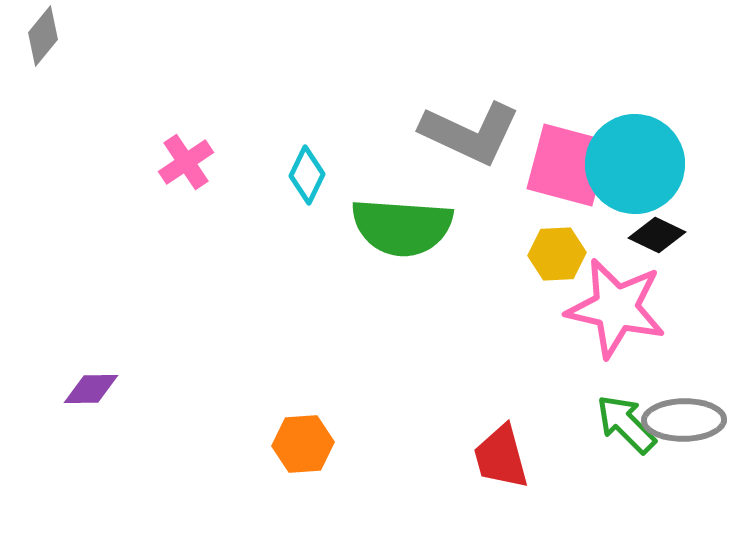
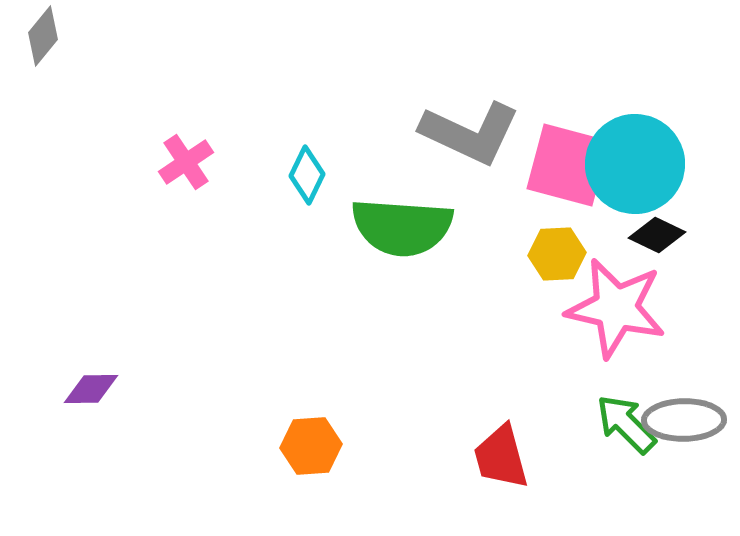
orange hexagon: moved 8 px right, 2 px down
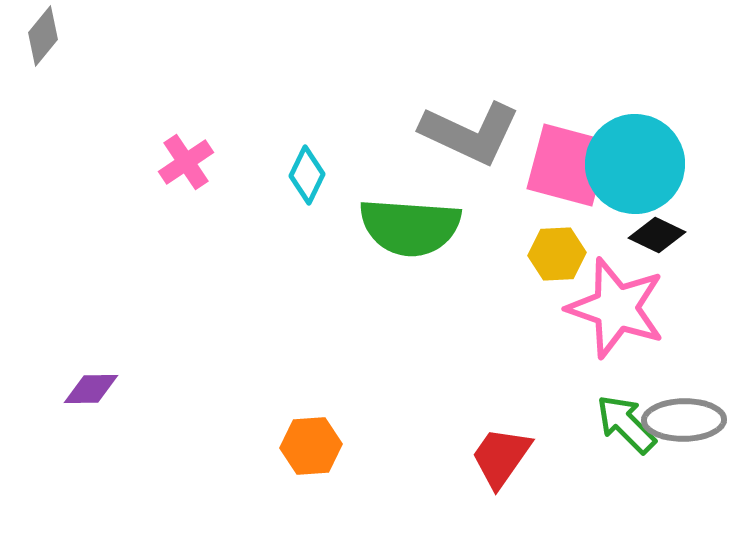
green semicircle: moved 8 px right
pink star: rotated 6 degrees clockwise
red trapezoid: rotated 50 degrees clockwise
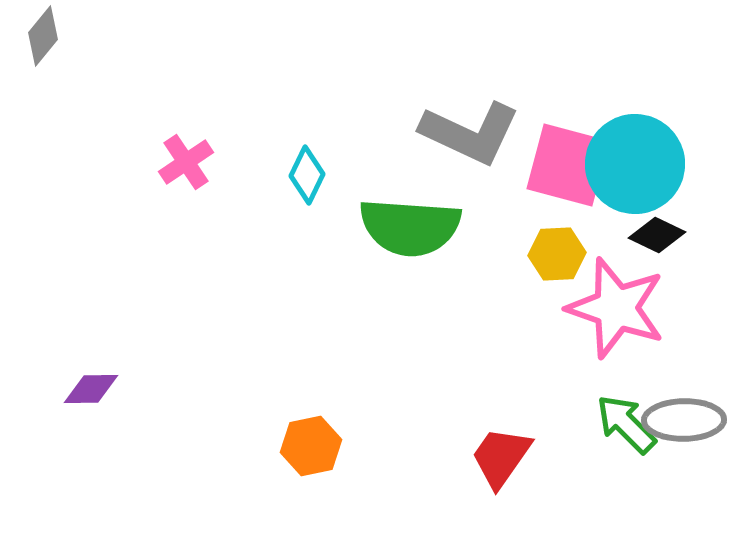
orange hexagon: rotated 8 degrees counterclockwise
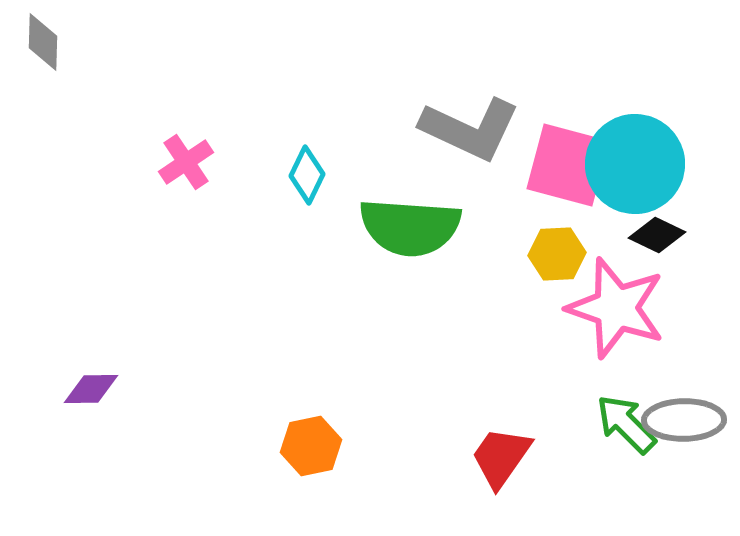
gray diamond: moved 6 px down; rotated 38 degrees counterclockwise
gray L-shape: moved 4 px up
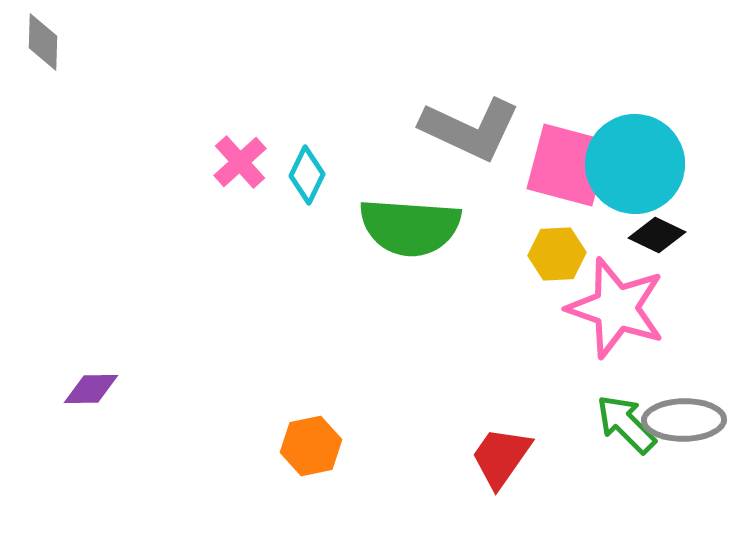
pink cross: moved 54 px right; rotated 8 degrees counterclockwise
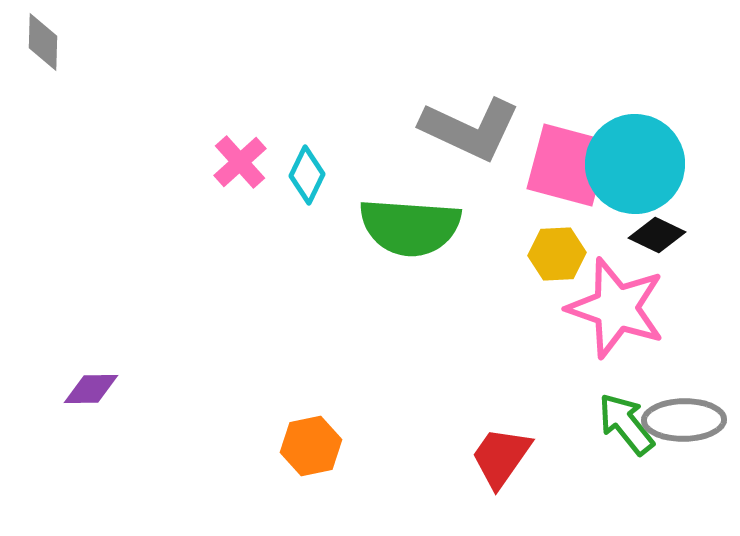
green arrow: rotated 6 degrees clockwise
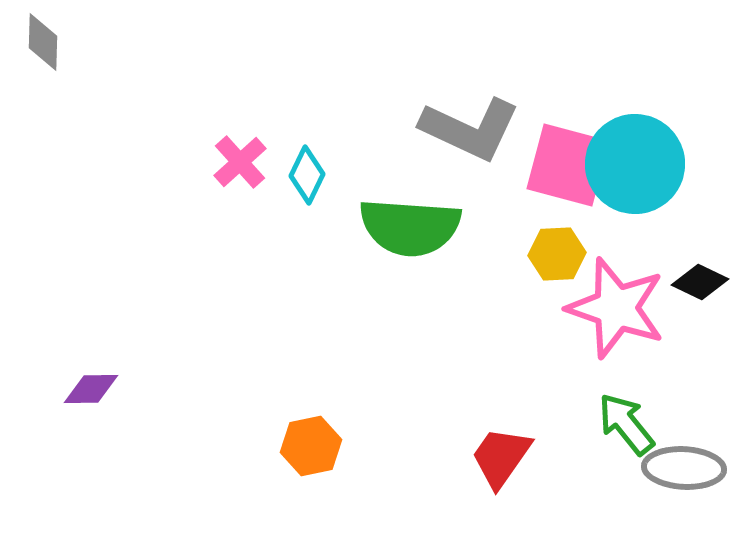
black diamond: moved 43 px right, 47 px down
gray ellipse: moved 48 px down; rotated 4 degrees clockwise
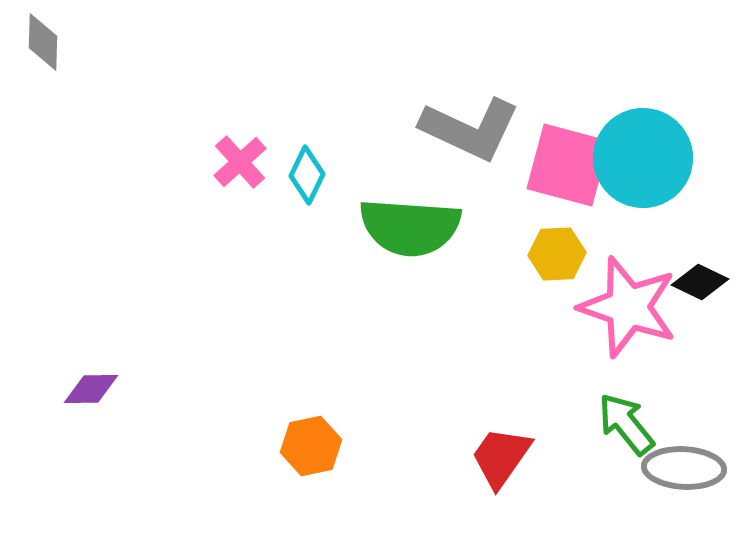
cyan circle: moved 8 px right, 6 px up
pink star: moved 12 px right, 1 px up
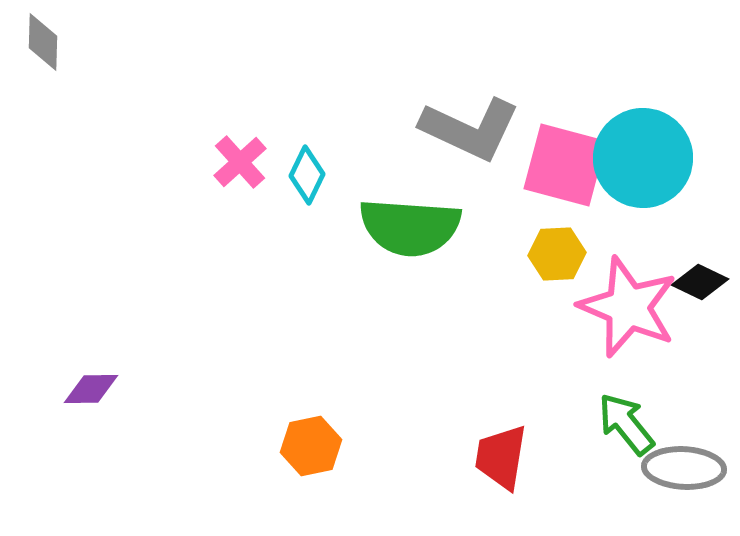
pink square: moved 3 px left
pink star: rotated 4 degrees clockwise
red trapezoid: rotated 26 degrees counterclockwise
